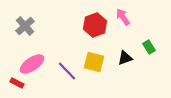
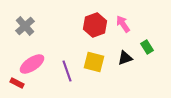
pink arrow: moved 7 px down
green rectangle: moved 2 px left
purple line: rotated 25 degrees clockwise
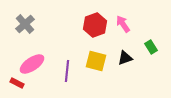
gray cross: moved 2 px up
green rectangle: moved 4 px right
yellow square: moved 2 px right, 1 px up
purple line: rotated 25 degrees clockwise
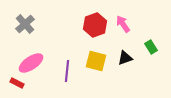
pink ellipse: moved 1 px left, 1 px up
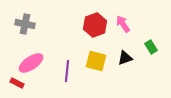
gray cross: rotated 36 degrees counterclockwise
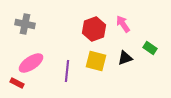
red hexagon: moved 1 px left, 4 px down
green rectangle: moved 1 px left, 1 px down; rotated 24 degrees counterclockwise
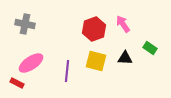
black triangle: rotated 21 degrees clockwise
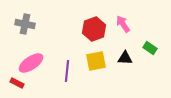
yellow square: rotated 25 degrees counterclockwise
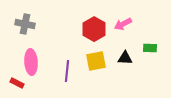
pink arrow: rotated 84 degrees counterclockwise
red hexagon: rotated 10 degrees counterclockwise
green rectangle: rotated 32 degrees counterclockwise
pink ellipse: moved 1 px up; rotated 60 degrees counterclockwise
